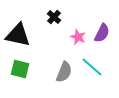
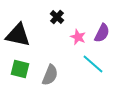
black cross: moved 3 px right
cyan line: moved 1 px right, 3 px up
gray semicircle: moved 14 px left, 3 px down
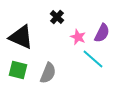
black triangle: moved 3 px right, 2 px down; rotated 12 degrees clockwise
cyan line: moved 5 px up
green square: moved 2 px left, 1 px down
gray semicircle: moved 2 px left, 2 px up
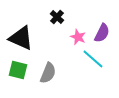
black triangle: moved 1 px down
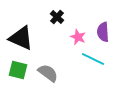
purple semicircle: moved 1 px right, 1 px up; rotated 150 degrees clockwise
cyan line: rotated 15 degrees counterclockwise
gray semicircle: rotated 75 degrees counterclockwise
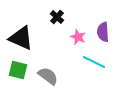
cyan line: moved 1 px right, 3 px down
gray semicircle: moved 3 px down
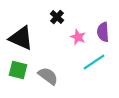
cyan line: rotated 60 degrees counterclockwise
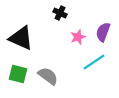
black cross: moved 3 px right, 4 px up; rotated 16 degrees counterclockwise
purple semicircle: rotated 24 degrees clockwise
pink star: rotated 28 degrees clockwise
green square: moved 4 px down
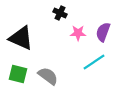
pink star: moved 4 px up; rotated 21 degrees clockwise
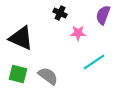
purple semicircle: moved 17 px up
